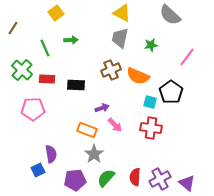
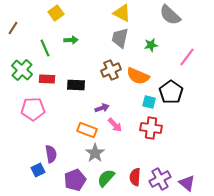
cyan square: moved 1 px left
gray star: moved 1 px right, 1 px up
purple pentagon: rotated 15 degrees counterclockwise
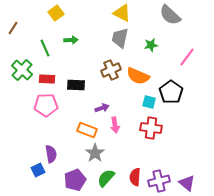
pink pentagon: moved 13 px right, 4 px up
pink arrow: rotated 35 degrees clockwise
purple cross: moved 1 px left, 2 px down; rotated 15 degrees clockwise
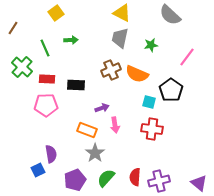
green cross: moved 3 px up
orange semicircle: moved 1 px left, 2 px up
black pentagon: moved 2 px up
red cross: moved 1 px right, 1 px down
purple triangle: moved 12 px right
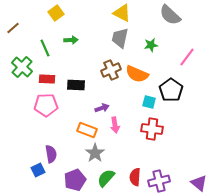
brown line: rotated 16 degrees clockwise
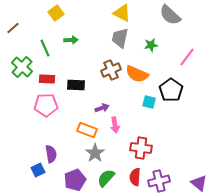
red cross: moved 11 px left, 19 px down
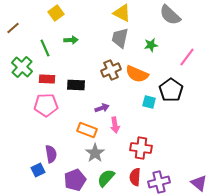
purple cross: moved 1 px down
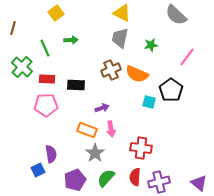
gray semicircle: moved 6 px right
brown line: rotated 32 degrees counterclockwise
pink arrow: moved 4 px left, 4 px down
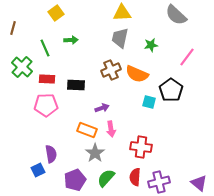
yellow triangle: rotated 30 degrees counterclockwise
red cross: moved 1 px up
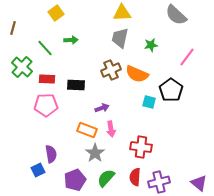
green line: rotated 18 degrees counterclockwise
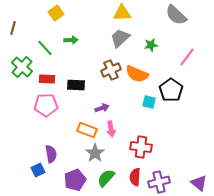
gray trapezoid: rotated 35 degrees clockwise
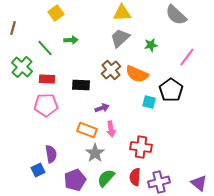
brown cross: rotated 18 degrees counterclockwise
black rectangle: moved 5 px right
